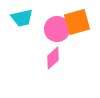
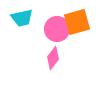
pink diamond: rotated 10 degrees counterclockwise
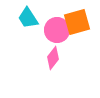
cyan trapezoid: moved 6 px right; rotated 70 degrees clockwise
pink circle: moved 1 px down
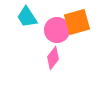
cyan trapezoid: moved 1 px left, 1 px up
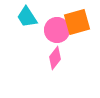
pink diamond: moved 2 px right
